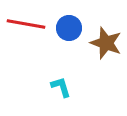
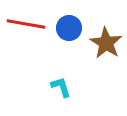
brown star: rotated 12 degrees clockwise
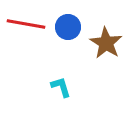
blue circle: moved 1 px left, 1 px up
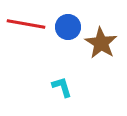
brown star: moved 5 px left
cyan L-shape: moved 1 px right
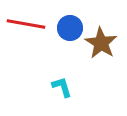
blue circle: moved 2 px right, 1 px down
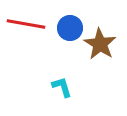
brown star: moved 1 px left, 1 px down
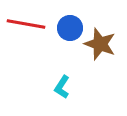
brown star: rotated 12 degrees counterclockwise
cyan L-shape: rotated 130 degrees counterclockwise
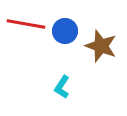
blue circle: moved 5 px left, 3 px down
brown star: moved 1 px right, 2 px down
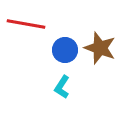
blue circle: moved 19 px down
brown star: moved 1 px left, 2 px down
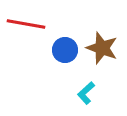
brown star: moved 2 px right
cyan L-shape: moved 24 px right, 6 px down; rotated 15 degrees clockwise
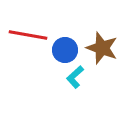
red line: moved 2 px right, 11 px down
cyan L-shape: moved 11 px left, 16 px up
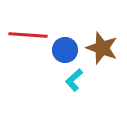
red line: rotated 6 degrees counterclockwise
cyan L-shape: moved 1 px left, 3 px down
